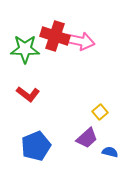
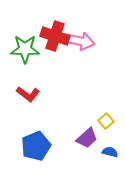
yellow square: moved 6 px right, 9 px down
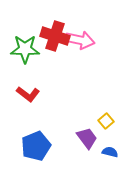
pink arrow: moved 1 px up
purple trapezoid: rotated 85 degrees counterclockwise
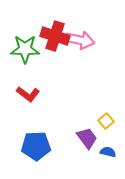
blue pentagon: rotated 20 degrees clockwise
blue semicircle: moved 2 px left
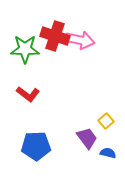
blue semicircle: moved 1 px down
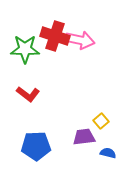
yellow square: moved 5 px left
purple trapezoid: moved 3 px left, 1 px up; rotated 60 degrees counterclockwise
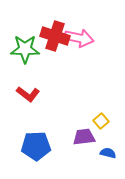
pink arrow: moved 1 px left, 2 px up
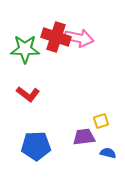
red cross: moved 1 px right, 1 px down
yellow square: rotated 21 degrees clockwise
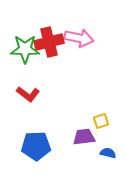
red cross: moved 7 px left, 5 px down; rotated 32 degrees counterclockwise
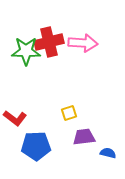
pink arrow: moved 4 px right, 5 px down; rotated 8 degrees counterclockwise
green star: moved 1 px right, 2 px down
red L-shape: moved 13 px left, 24 px down
yellow square: moved 32 px left, 8 px up
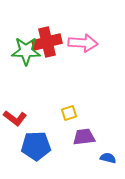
red cross: moved 2 px left
blue semicircle: moved 5 px down
